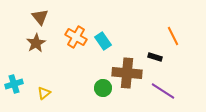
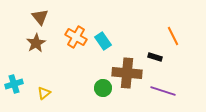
purple line: rotated 15 degrees counterclockwise
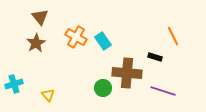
yellow triangle: moved 4 px right, 2 px down; rotated 32 degrees counterclockwise
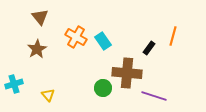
orange line: rotated 42 degrees clockwise
brown star: moved 1 px right, 6 px down
black rectangle: moved 6 px left, 9 px up; rotated 72 degrees counterclockwise
purple line: moved 9 px left, 5 px down
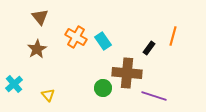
cyan cross: rotated 24 degrees counterclockwise
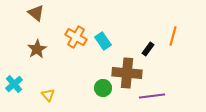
brown triangle: moved 4 px left, 4 px up; rotated 12 degrees counterclockwise
black rectangle: moved 1 px left, 1 px down
purple line: moved 2 px left; rotated 25 degrees counterclockwise
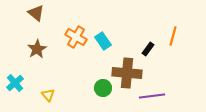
cyan cross: moved 1 px right, 1 px up
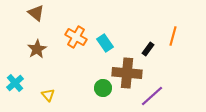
cyan rectangle: moved 2 px right, 2 px down
purple line: rotated 35 degrees counterclockwise
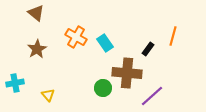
cyan cross: rotated 30 degrees clockwise
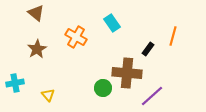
cyan rectangle: moved 7 px right, 20 px up
